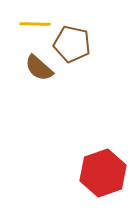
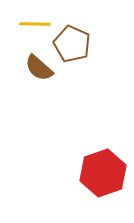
brown pentagon: rotated 12 degrees clockwise
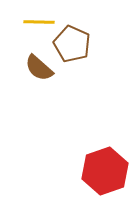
yellow line: moved 4 px right, 2 px up
red hexagon: moved 2 px right, 2 px up
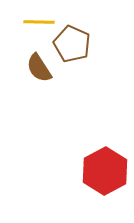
brown semicircle: rotated 16 degrees clockwise
red hexagon: rotated 9 degrees counterclockwise
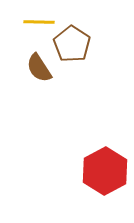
brown pentagon: rotated 9 degrees clockwise
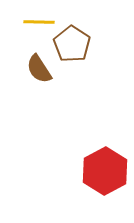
brown semicircle: moved 1 px down
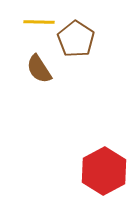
brown pentagon: moved 4 px right, 5 px up
red hexagon: moved 1 px left
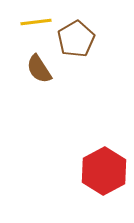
yellow line: moved 3 px left; rotated 8 degrees counterclockwise
brown pentagon: rotated 9 degrees clockwise
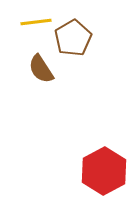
brown pentagon: moved 3 px left, 1 px up
brown semicircle: moved 2 px right
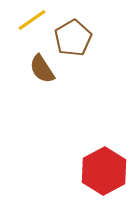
yellow line: moved 4 px left, 2 px up; rotated 28 degrees counterclockwise
brown semicircle: moved 1 px right
